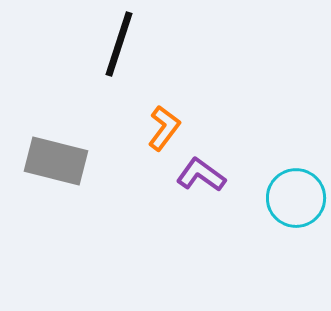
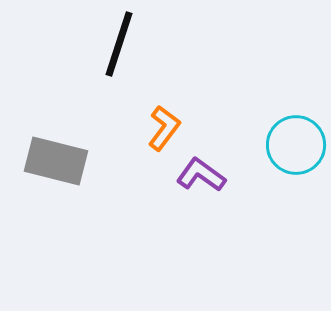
cyan circle: moved 53 px up
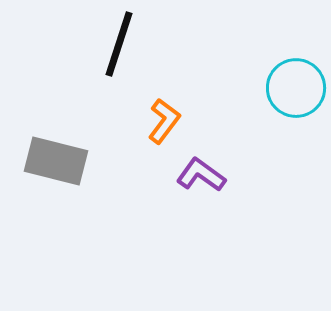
orange L-shape: moved 7 px up
cyan circle: moved 57 px up
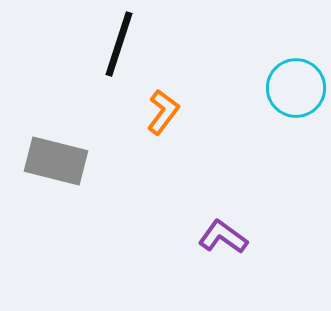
orange L-shape: moved 1 px left, 9 px up
purple L-shape: moved 22 px right, 62 px down
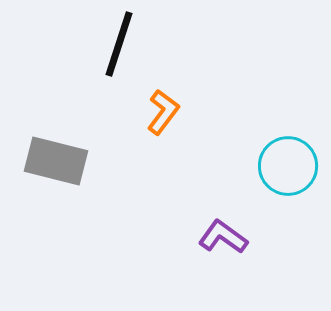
cyan circle: moved 8 px left, 78 px down
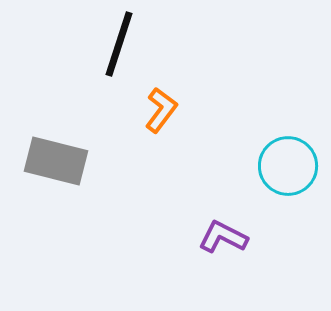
orange L-shape: moved 2 px left, 2 px up
purple L-shape: rotated 9 degrees counterclockwise
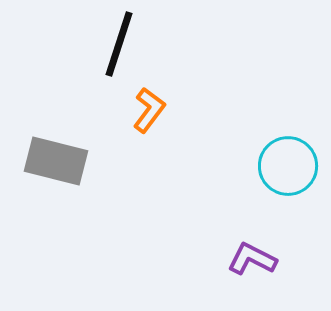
orange L-shape: moved 12 px left
purple L-shape: moved 29 px right, 22 px down
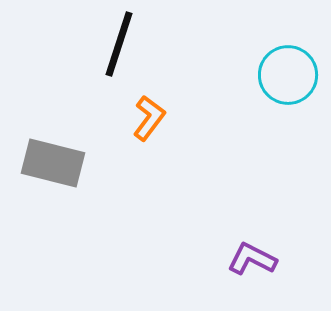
orange L-shape: moved 8 px down
gray rectangle: moved 3 px left, 2 px down
cyan circle: moved 91 px up
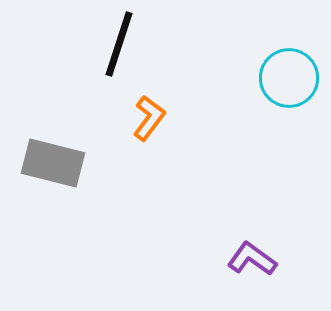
cyan circle: moved 1 px right, 3 px down
purple L-shape: rotated 9 degrees clockwise
